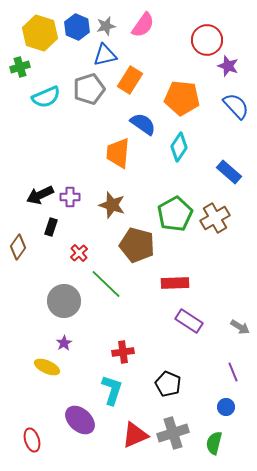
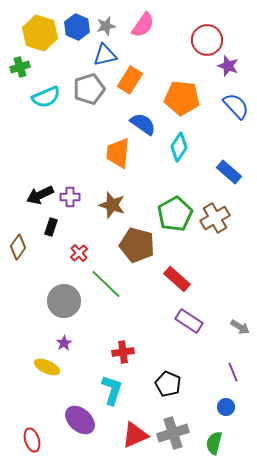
red rectangle at (175, 283): moved 2 px right, 4 px up; rotated 44 degrees clockwise
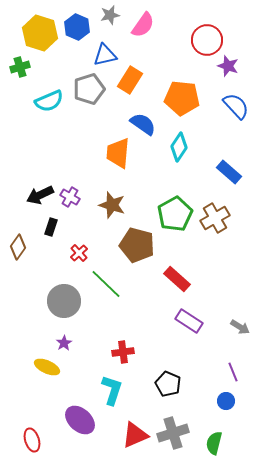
gray star at (106, 26): moved 4 px right, 11 px up
cyan semicircle at (46, 97): moved 3 px right, 4 px down
purple cross at (70, 197): rotated 30 degrees clockwise
blue circle at (226, 407): moved 6 px up
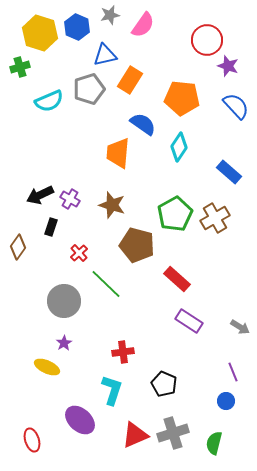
purple cross at (70, 197): moved 2 px down
black pentagon at (168, 384): moved 4 px left
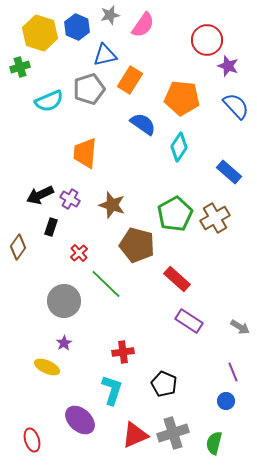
orange trapezoid at (118, 153): moved 33 px left
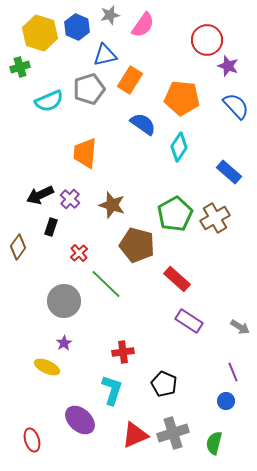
purple cross at (70, 199): rotated 12 degrees clockwise
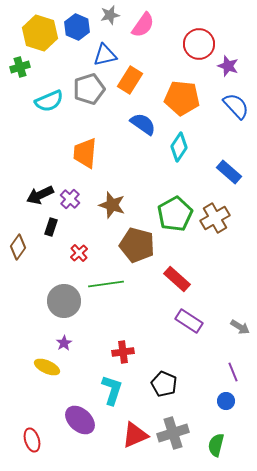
red circle at (207, 40): moved 8 px left, 4 px down
green line at (106, 284): rotated 52 degrees counterclockwise
green semicircle at (214, 443): moved 2 px right, 2 px down
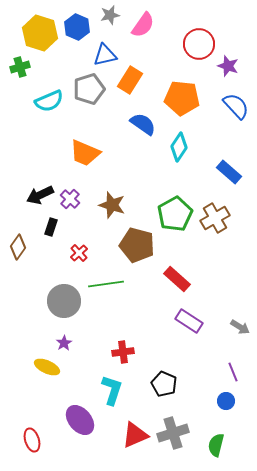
orange trapezoid at (85, 153): rotated 72 degrees counterclockwise
purple ellipse at (80, 420): rotated 8 degrees clockwise
